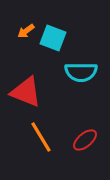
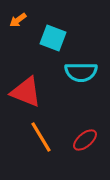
orange arrow: moved 8 px left, 11 px up
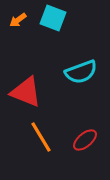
cyan square: moved 20 px up
cyan semicircle: rotated 20 degrees counterclockwise
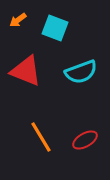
cyan square: moved 2 px right, 10 px down
red triangle: moved 21 px up
red ellipse: rotated 10 degrees clockwise
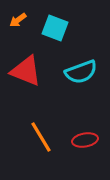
red ellipse: rotated 20 degrees clockwise
